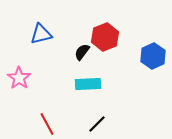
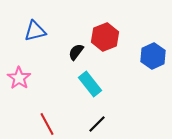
blue triangle: moved 6 px left, 3 px up
black semicircle: moved 6 px left
cyan rectangle: moved 2 px right; rotated 55 degrees clockwise
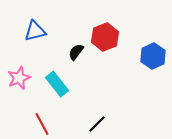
pink star: rotated 15 degrees clockwise
cyan rectangle: moved 33 px left
red line: moved 5 px left
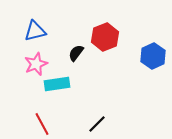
black semicircle: moved 1 px down
pink star: moved 17 px right, 14 px up
cyan rectangle: rotated 60 degrees counterclockwise
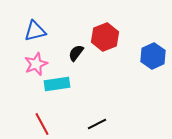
black line: rotated 18 degrees clockwise
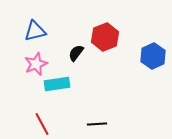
black line: rotated 24 degrees clockwise
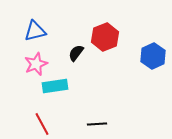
cyan rectangle: moved 2 px left, 2 px down
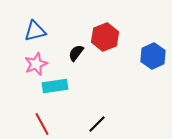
black line: rotated 42 degrees counterclockwise
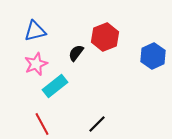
cyan rectangle: rotated 30 degrees counterclockwise
